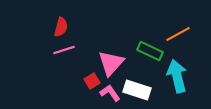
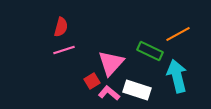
pink L-shape: moved 1 px left; rotated 15 degrees counterclockwise
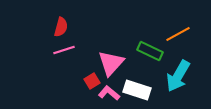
cyan arrow: moved 1 px right; rotated 136 degrees counterclockwise
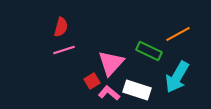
green rectangle: moved 1 px left
cyan arrow: moved 1 px left, 1 px down
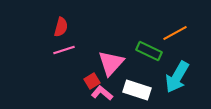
orange line: moved 3 px left, 1 px up
pink L-shape: moved 7 px left
